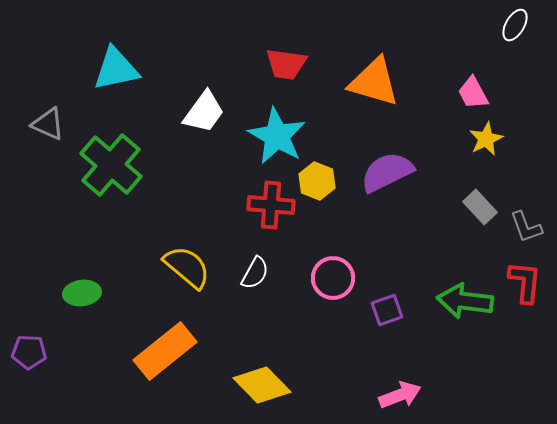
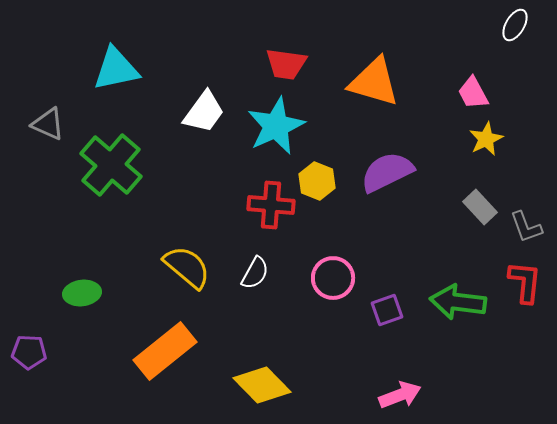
cyan star: moved 1 px left, 10 px up; rotated 18 degrees clockwise
green arrow: moved 7 px left, 1 px down
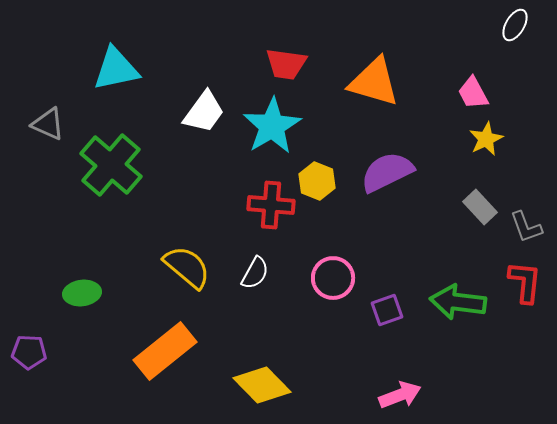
cyan star: moved 4 px left; rotated 6 degrees counterclockwise
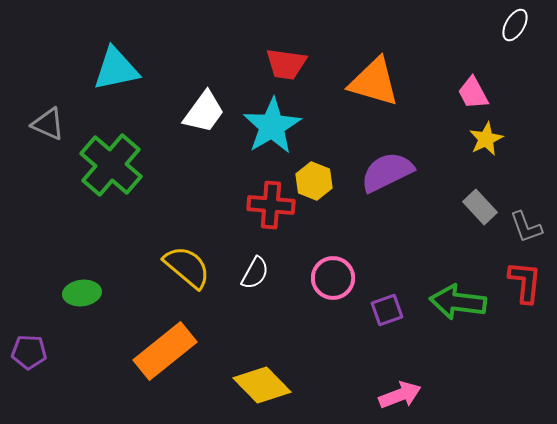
yellow hexagon: moved 3 px left
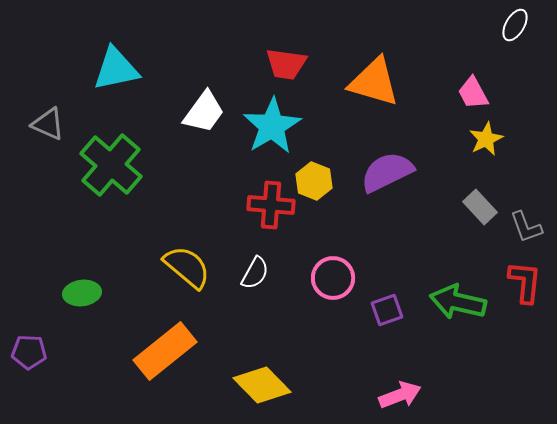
green arrow: rotated 6 degrees clockwise
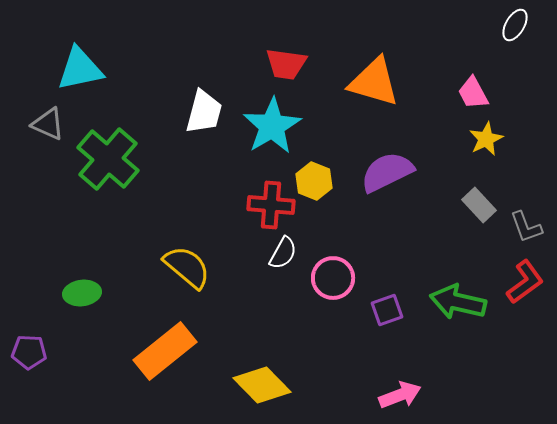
cyan triangle: moved 36 px left
white trapezoid: rotated 21 degrees counterclockwise
green cross: moved 3 px left, 6 px up
gray rectangle: moved 1 px left, 2 px up
white semicircle: moved 28 px right, 20 px up
red L-shape: rotated 48 degrees clockwise
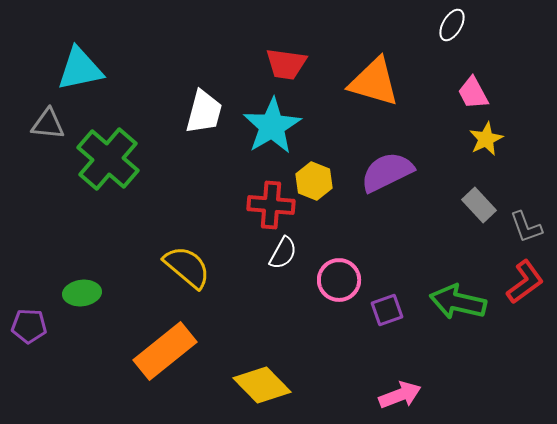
white ellipse: moved 63 px left
gray triangle: rotated 18 degrees counterclockwise
pink circle: moved 6 px right, 2 px down
purple pentagon: moved 26 px up
